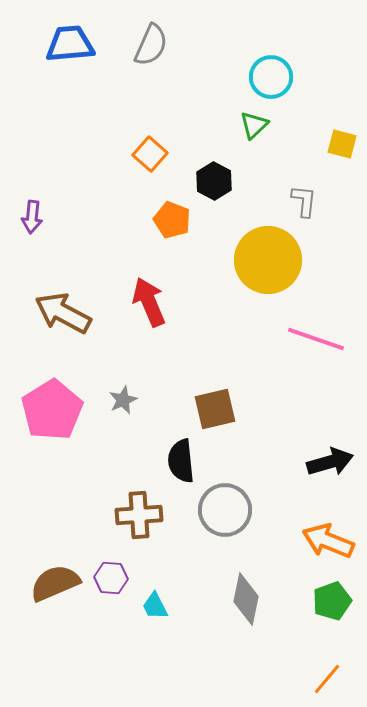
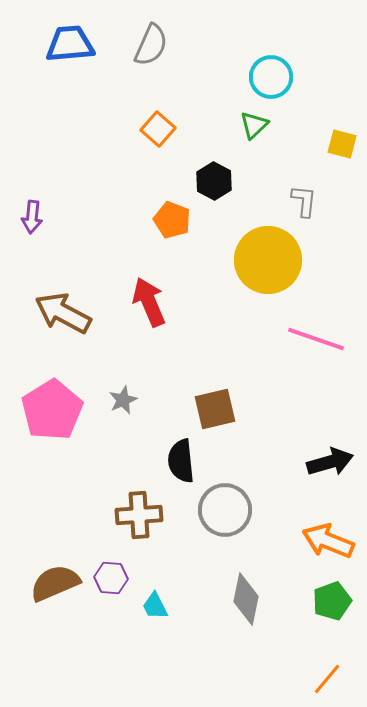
orange square: moved 8 px right, 25 px up
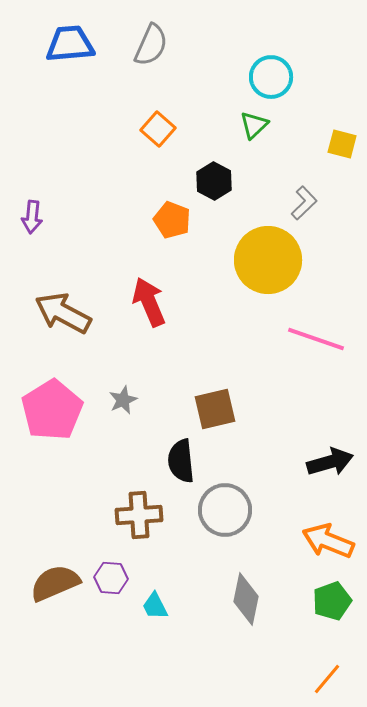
gray L-shape: moved 2 px down; rotated 40 degrees clockwise
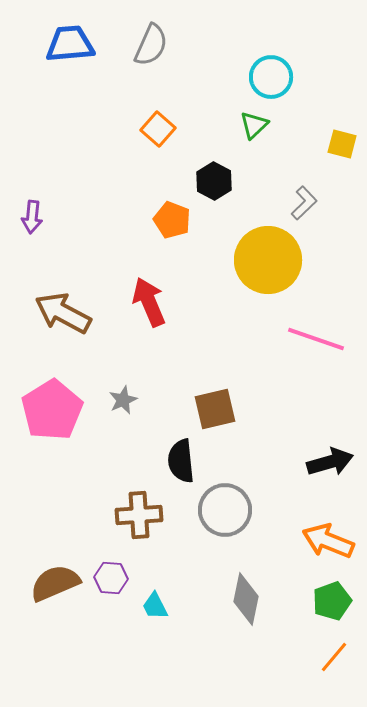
orange line: moved 7 px right, 22 px up
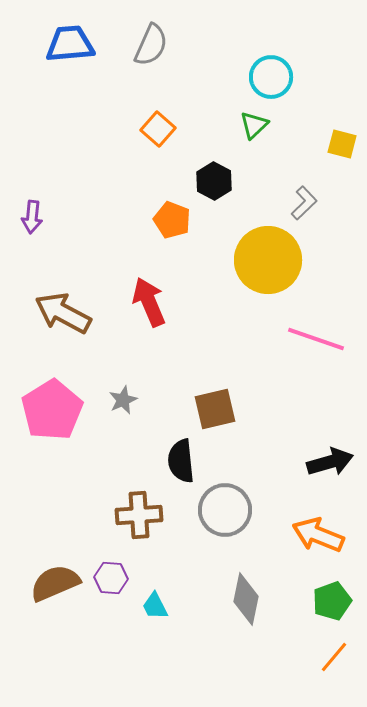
orange arrow: moved 10 px left, 6 px up
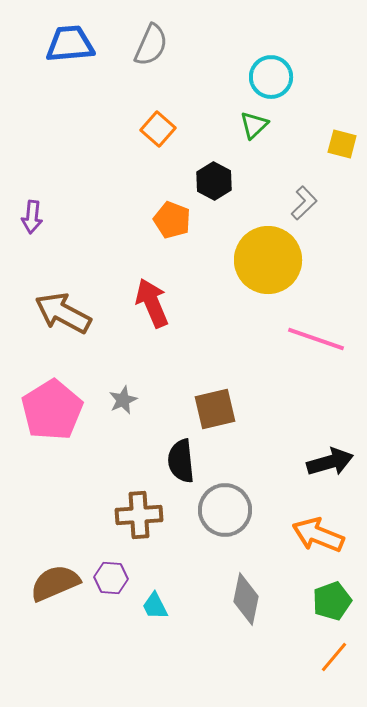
red arrow: moved 3 px right, 1 px down
